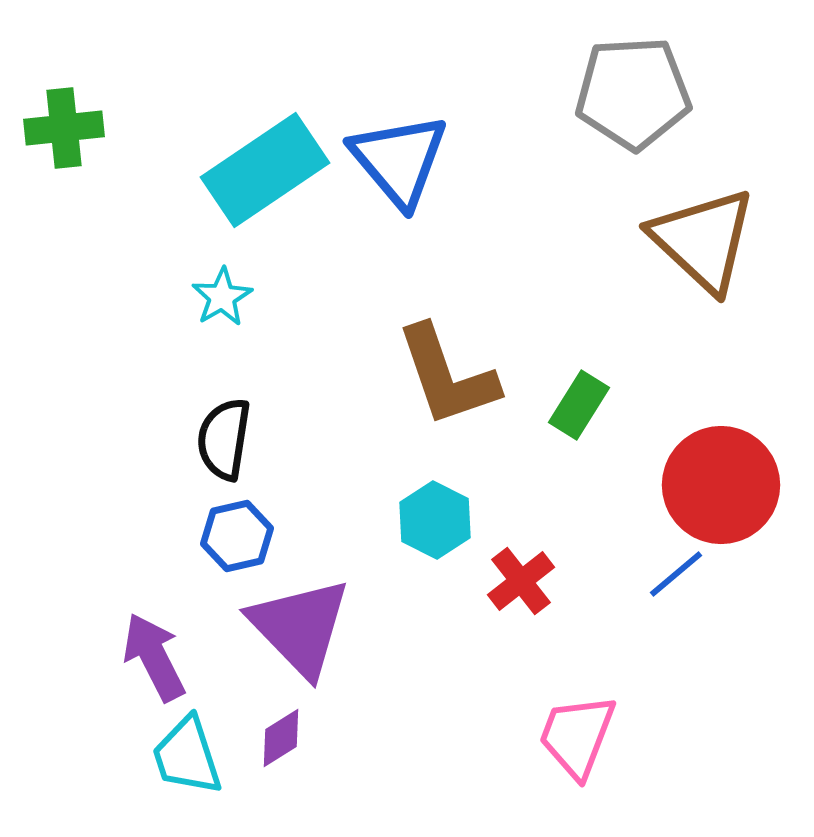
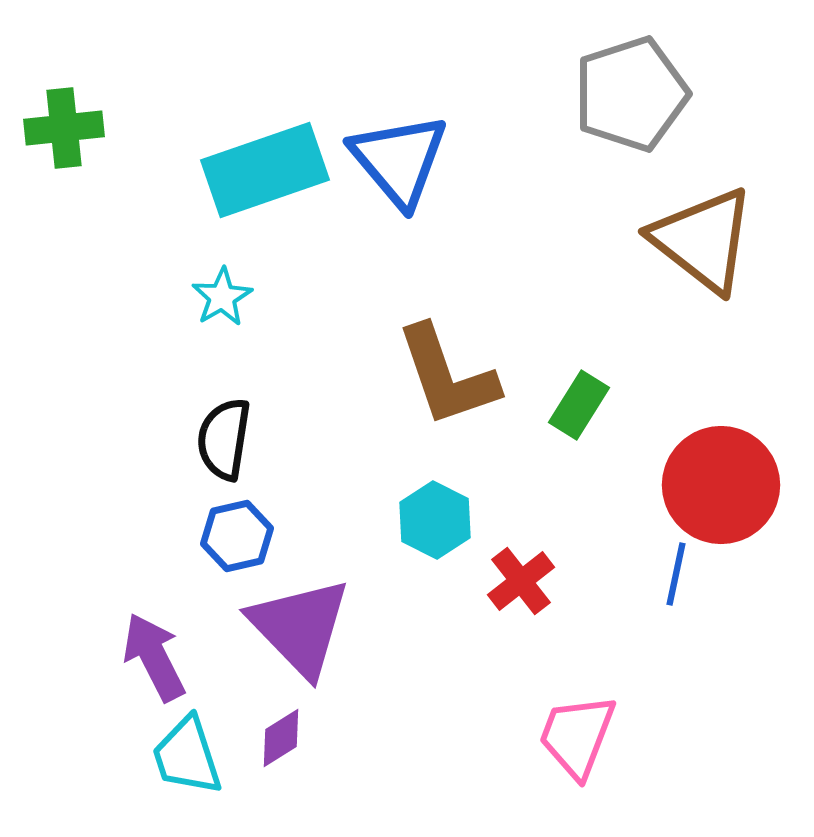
gray pentagon: moved 2 px left, 1 px down; rotated 15 degrees counterclockwise
cyan rectangle: rotated 15 degrees clockwise
brown triangle: rotated 5 degrees counterclockwise
blue line: rotated 38 degrees counterclockwise
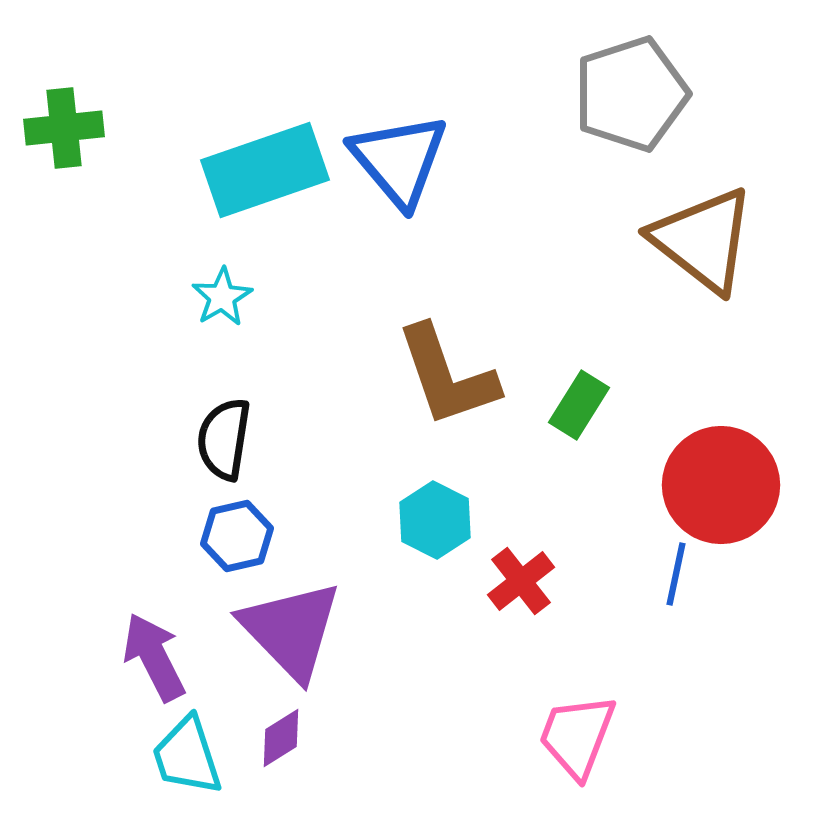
purple triangle: moved 9 px left, 3 px down
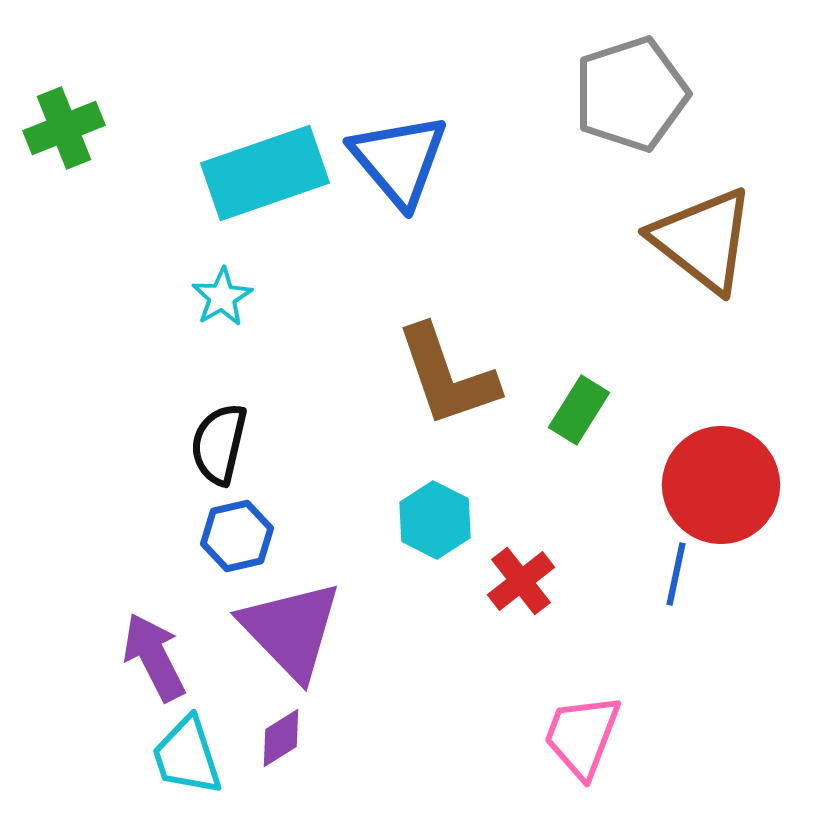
green cross: rotated 16 degrees counterclockwise
cyan rectangle: moved 3 px down
green rectangle: moved 5 px down
black semicircle: moved 5 px left, 5 px down; rotated 4 degrees clockwise
pink trapezoid: moved 5 px right
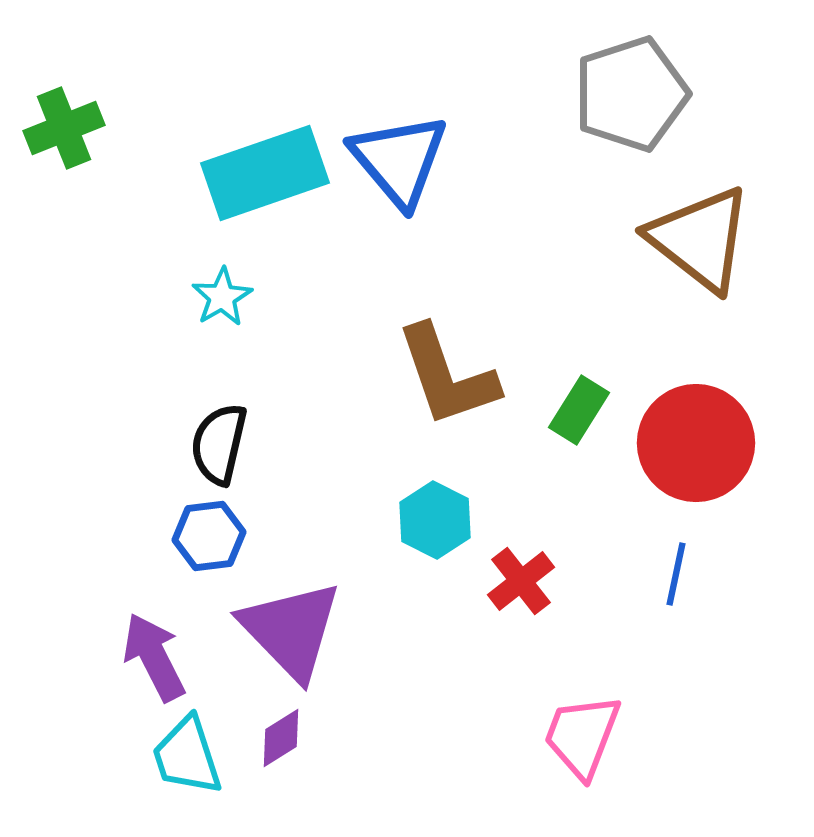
brown triangle: moved 3 px left, 1 px up
red circle: moved 25 px left, 42 px up
blue hexagon: moved 28 px left; rotated 6 degrees clockwise
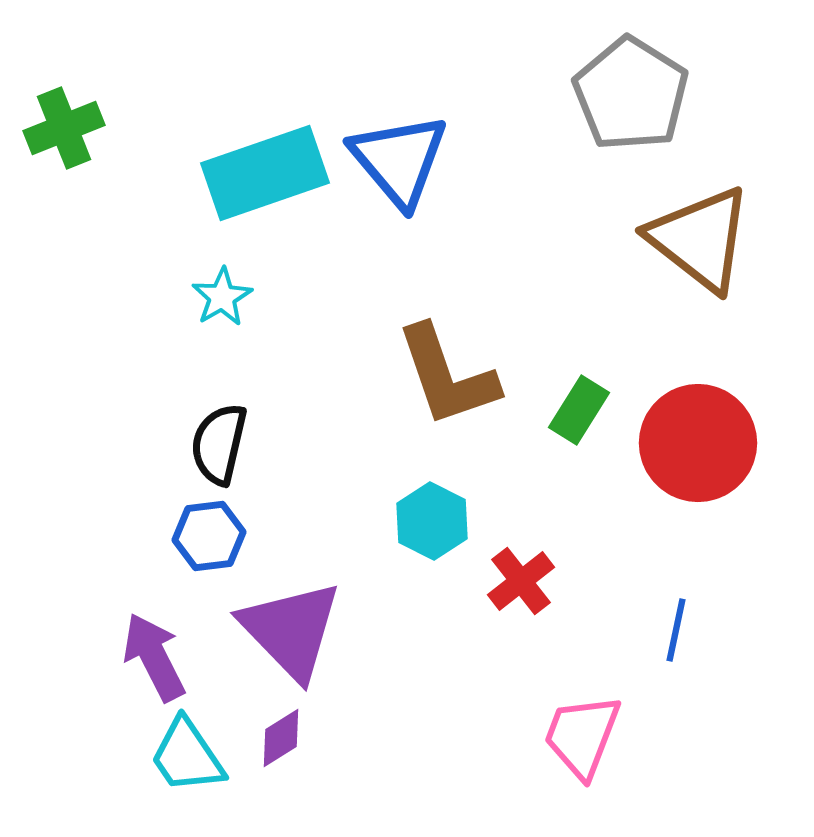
gray pentagon: rotated 22 degrees counterclockwise
red circle: moved 2 px right
cyan hexagon: moved 3 px left, 1 px down
blue line: moved 56 px down
cyan trapezoid: rotated 16 degrees counterclockwise
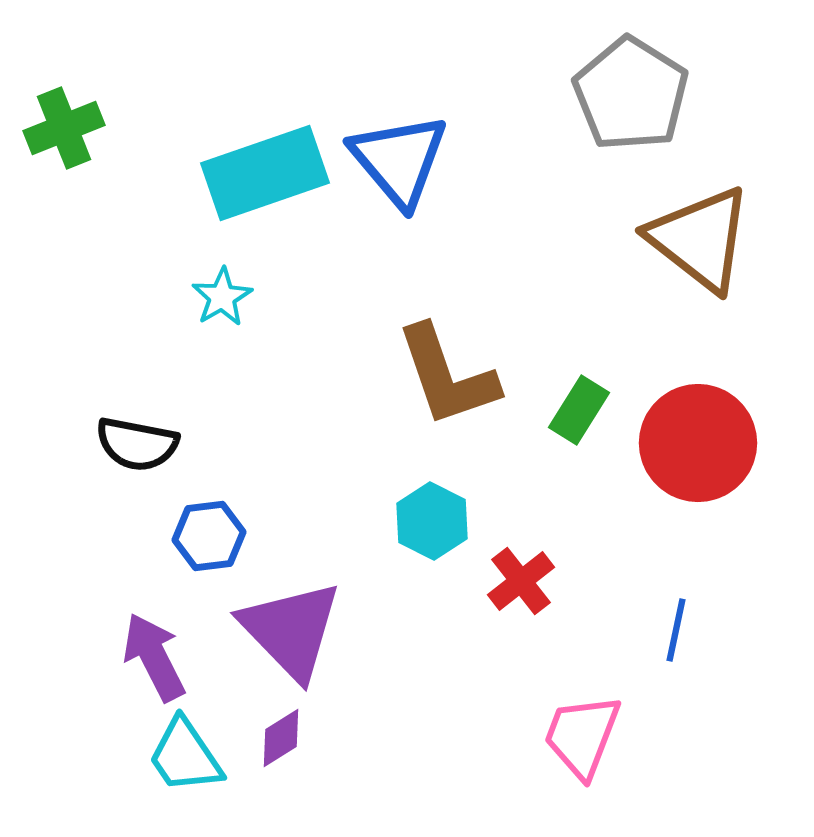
black semicircle: moved 82 px left; rotated 92 degrees counterclockwise
cyan trapezoid: moved 2 px left
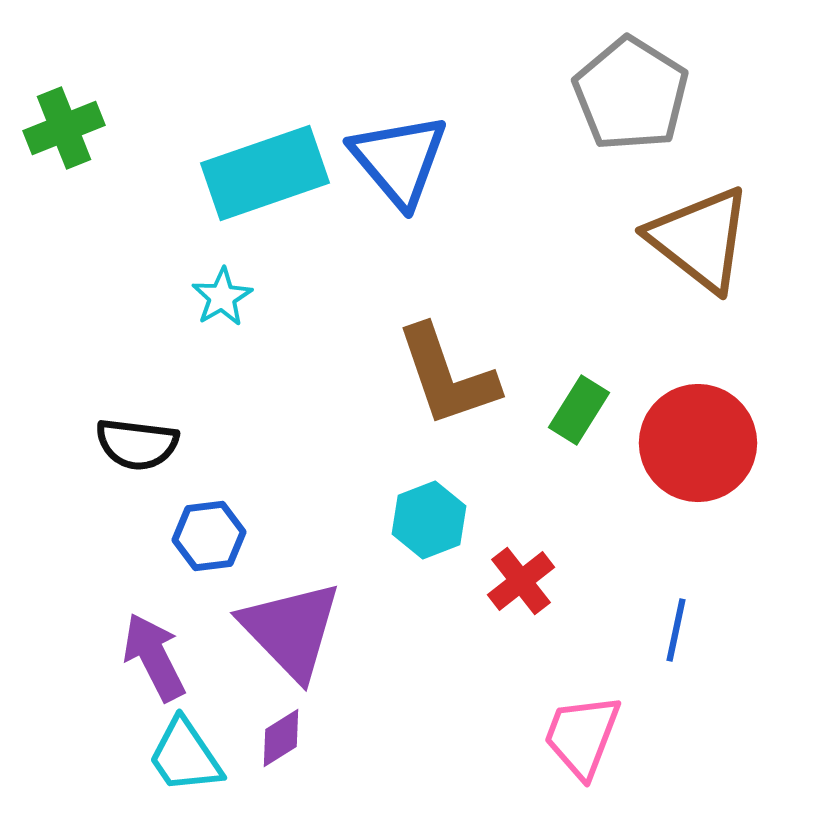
black semicircle: rotated 4 degrees counterclockwise
cyan hexagon: moved 3 px left, 1 px up; rotated 12 degrees clockwise
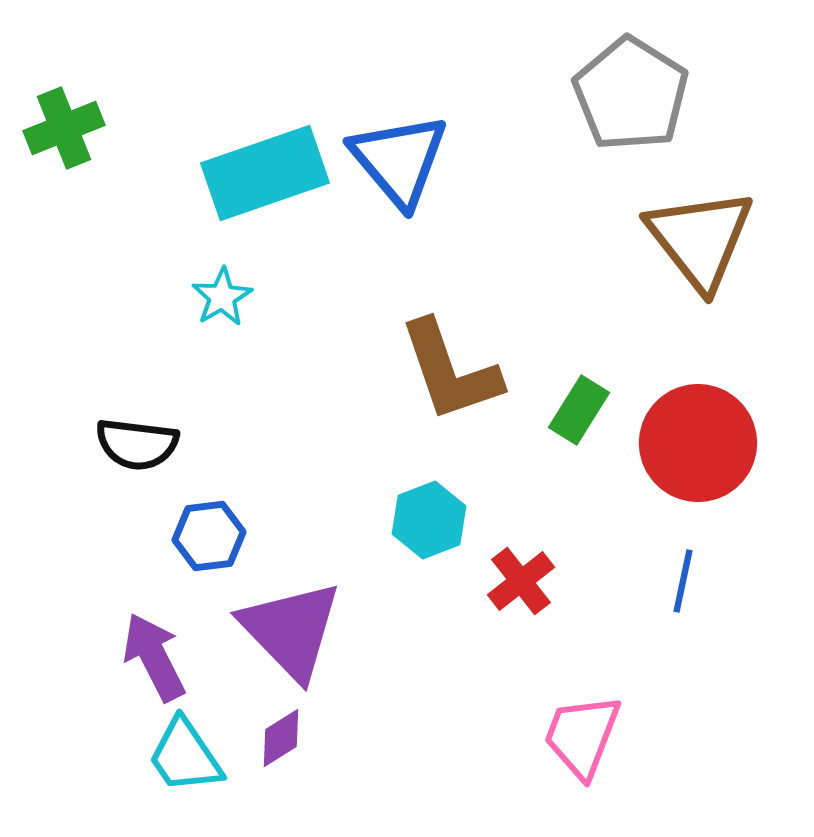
brown triangle: rotated 14 degrees clockwise
brown L-shape: moved 3 px right, 5 px up
blue line: moved 7 px right, 49 px up
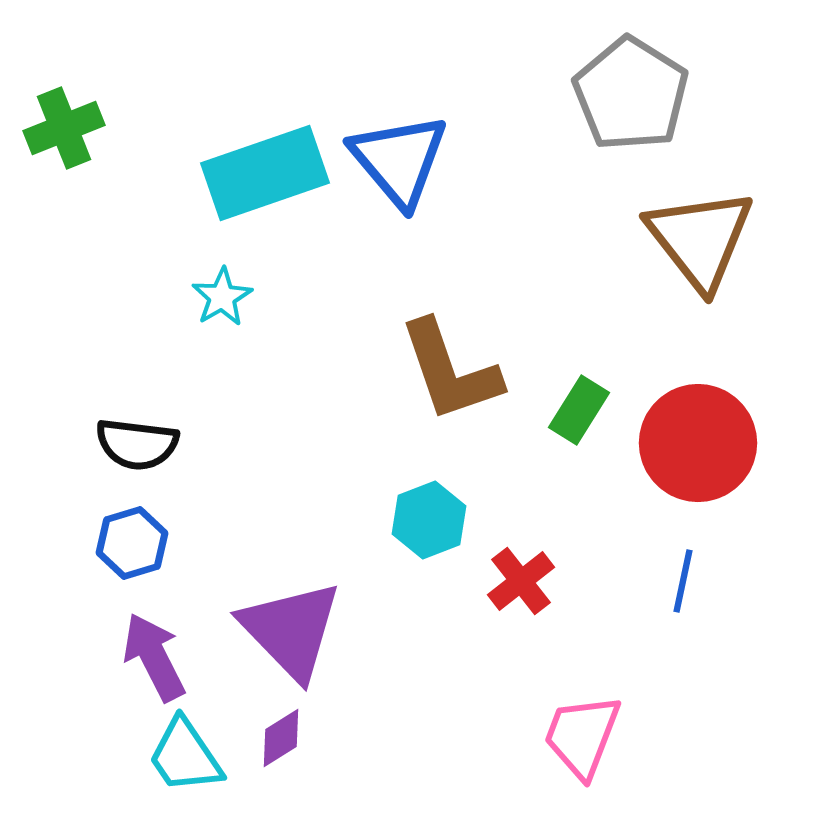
blue hexagon: moved 77 px left, 7 px down; rotated 10 degrees counterclockwise
